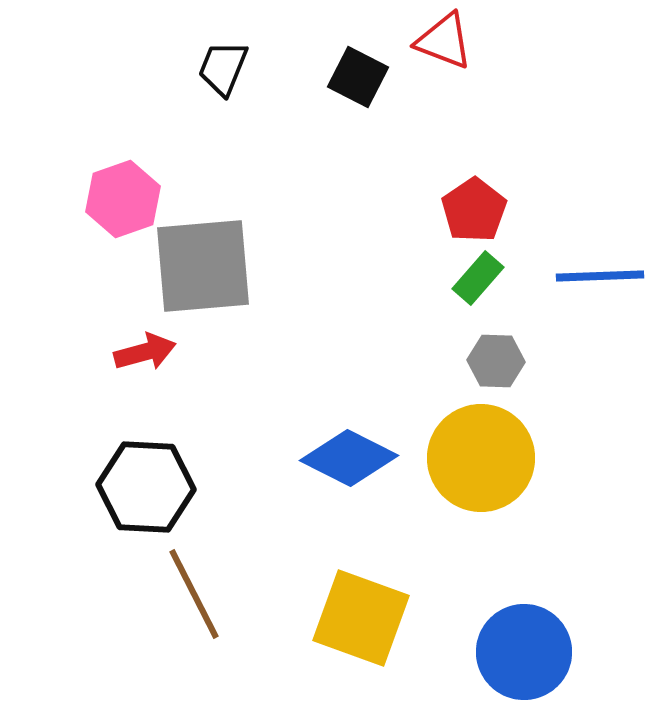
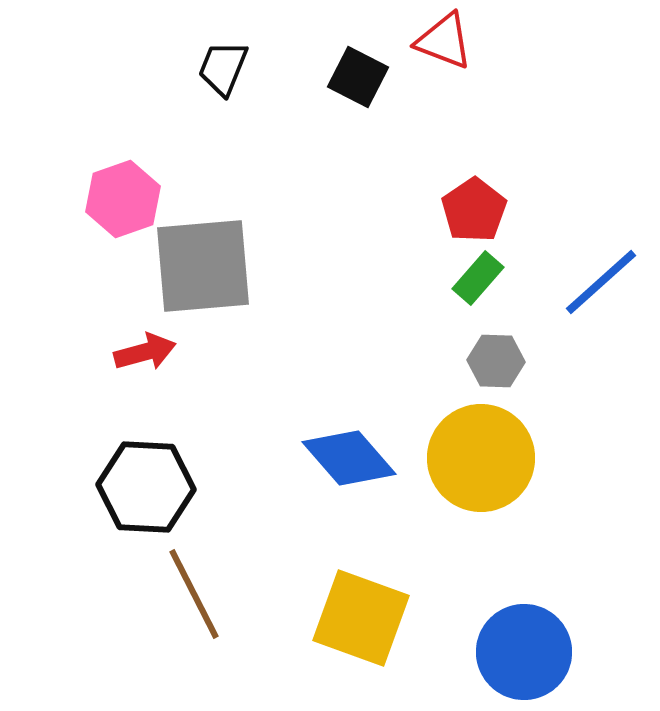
blue line: moved 1 px right, 6 px down; rotated 40 degrees counterclockwise
blue diamond: rotated 22 degrees clockwise
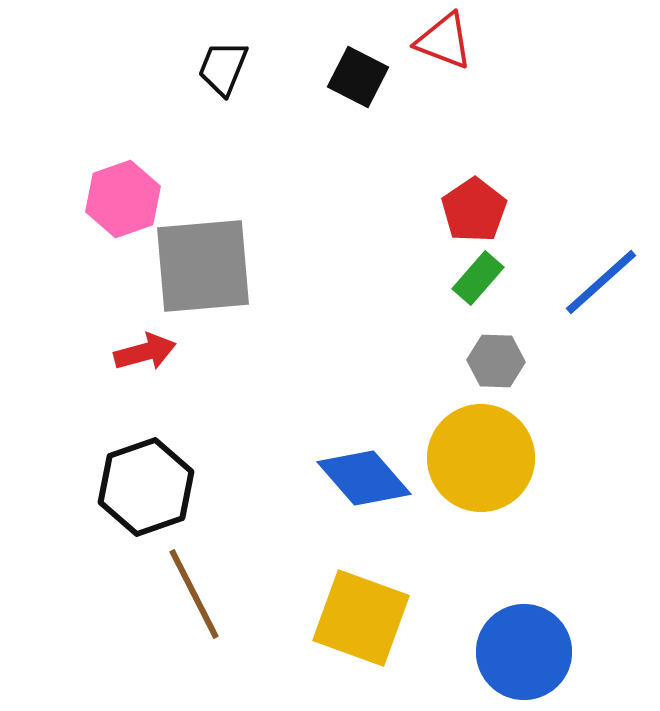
blue diamond: moved 15 px right, 20 px down
black hexagon: rotated 22 degrees counterclockwise
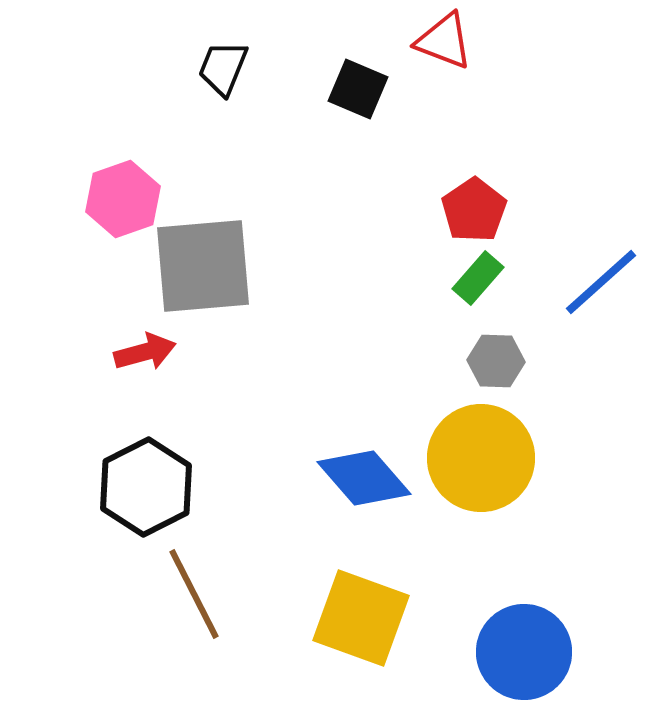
black square: moved 12 px down; rotated 4 degrees counterclockwise
black hexagon: rotated 8 degrees counterclockwise
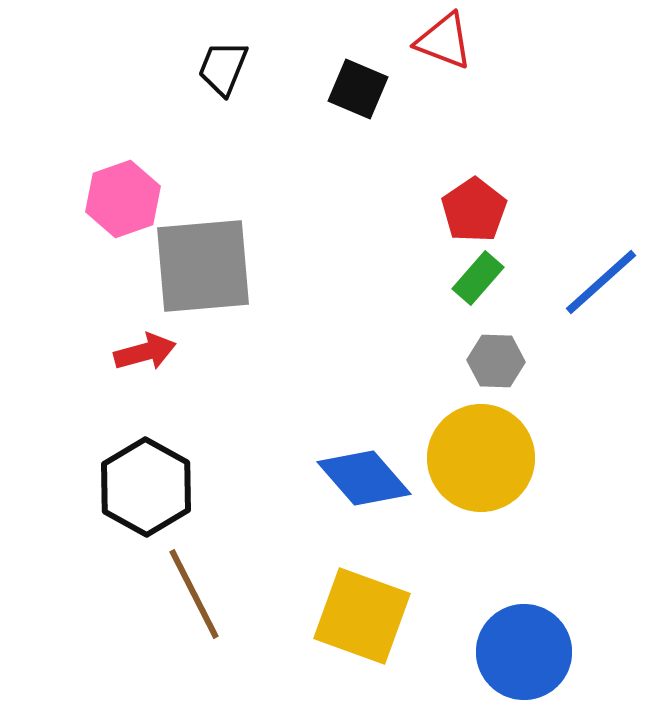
black hexagon: rotated 4 degrees counterclockwise
yellow square: moved 1 px right, 2 px up
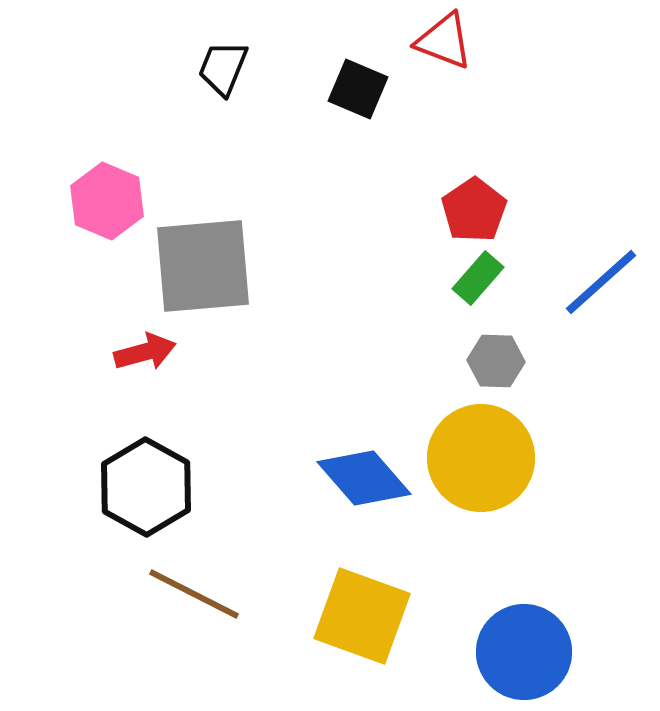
pink hexagon: moved 16 px left, 2 px down; rotated 18 degrees counterclockwise
brown line: rotated 36 degrees counterclockwise
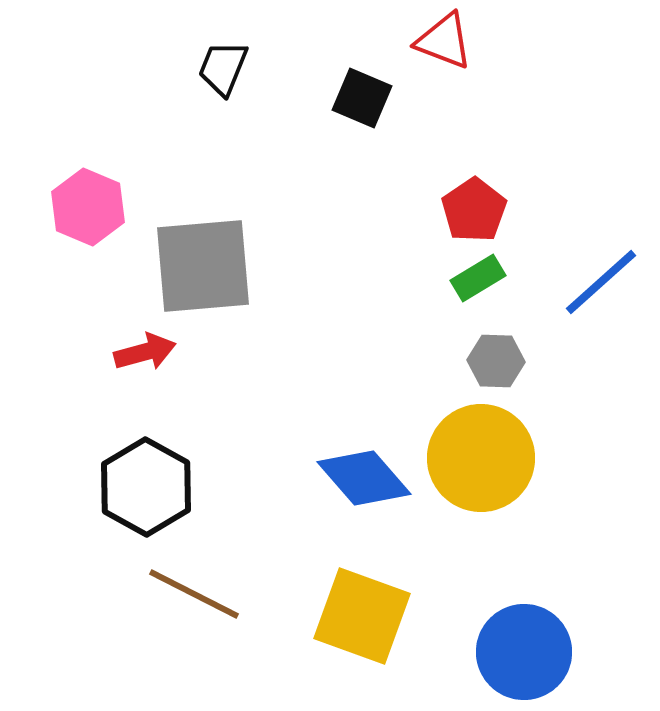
black square: moved 4 px right, 9 px down
pink hexagon: moved 19 px left, 6 px down
green rectangle: rotated 18 degrees clockwise
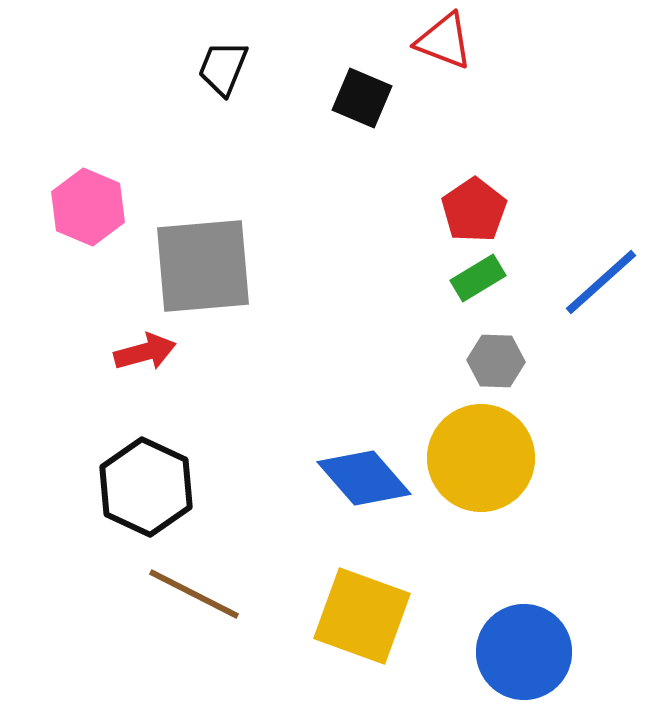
black hexagon: rotated 4 degrees counterclockwise
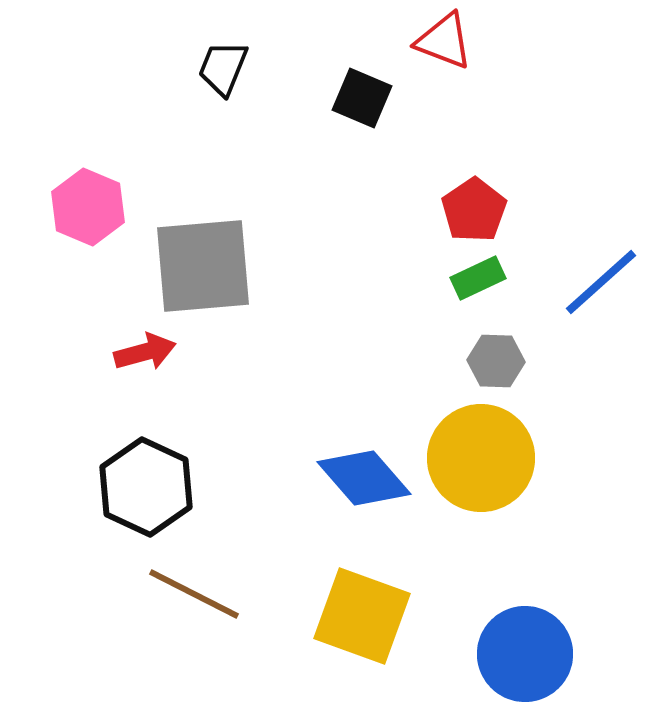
green rectangle: rotated 6 degrees clockwise
blue circle: moved 1 px right, 2 px down
